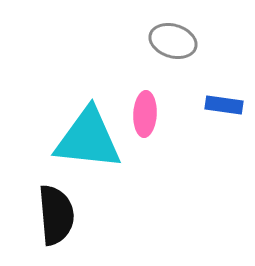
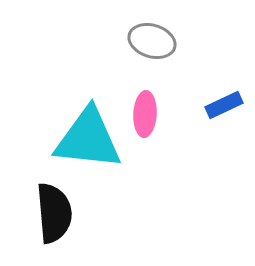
gray ellipse: moved 21 px left
blue rectangle: rotated 33 degrees counterclockwise
black semicircle: moved 2 px left, 2 px up
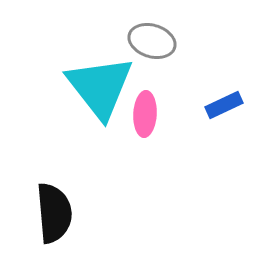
cyan triangle: moved 12 px right, 52 px up; rotated 46 degrees clockwise
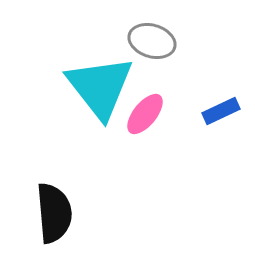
blue rectangle: moved 3 px left, 6 px down
pink ellipse: rotated 36 degrees clockwise
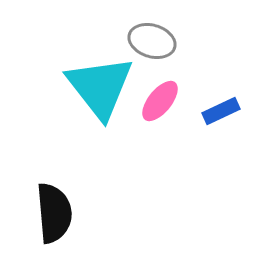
pink ellipse: moved 15 px right, 13 px up
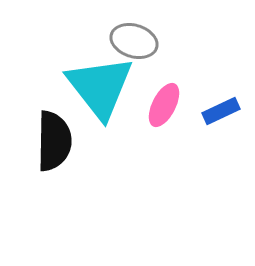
gray ellipse: moved 18 px left
pink ellipse: moved 4 px right, 4 px down; rotated 12 degrees counterclockwise
black semicircle: moved 72 px up; rotated 6 degrees clockwise
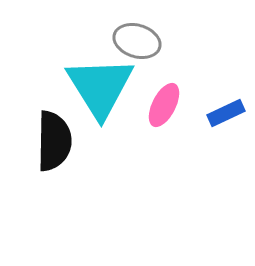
gray ellipse: moved 3 px right
cyan triangle: rotated 6 degrees clockwise
blue rectangle: moved 5 px right, 2 px down
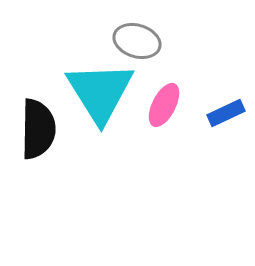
cyan triangle: moved 5 px down
black semicircle: moved 16 px left, 12 px up
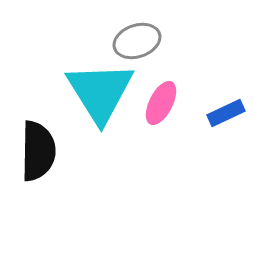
gray ellipse: rotated 36 degrees counterclockwise
pink ellipse: moved 3 px left, 2 px up
black semicircle: moved 22 px down
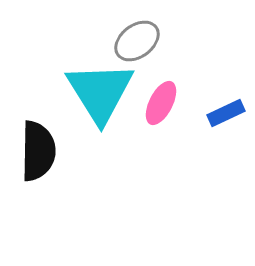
gray ellipse: rotated 18 degrees counterclockwise
